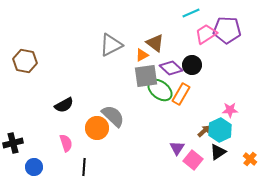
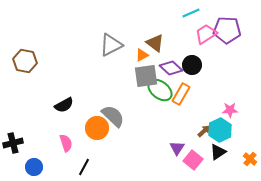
black line: rotated 24 degrees clockwise
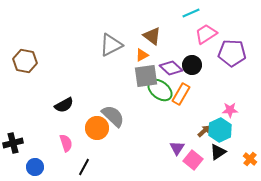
purple pentagon: moved 5 px right, 23 px down
brown triangle: moved 3 px left, 7 px up
blue circle: moved 1 px right
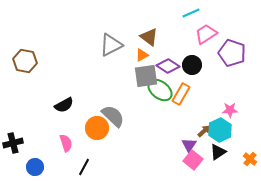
brown triangle: moved 3 px left, 1 px down
purple pentagon: rotated 16 degrees clockwise
purple diamond: moved 3 px left, 2 px up; rotated 10 degrees counterclockwise
purple triangle: moved 12 px right, 3 px up
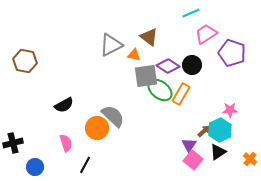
orange triangle: moved 8 px left; rotated 40 degrees clockwise
black line: moved 1 px right, 2 px up
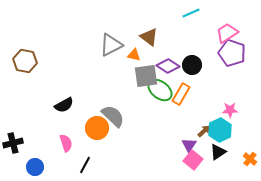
pink trapezoid: moved 21 px right, 1 px up
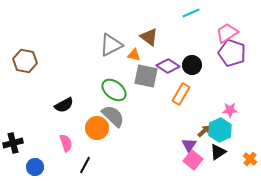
gray square: rotated 20 degrees clockwise
green ellipse: moved 46 px left
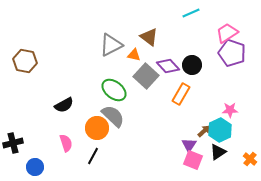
purple diamond: rotated 15 degrees clockwise
gray square: rotated 30 degrees clockwise
pink square: rotated 18 degrees counterclockwise
black line: moved 8 px right, 9 px up
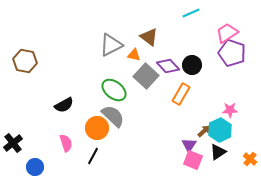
black cross: rotated 24 degrees counterclockwise
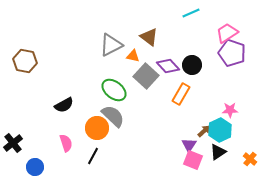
orange triangle: moved 1 px left, 1 px down
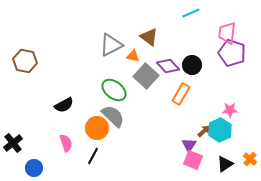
pink trapezoid: rotated 50 degrees counterclockwise
black triangle: moved 7 px right, 12 px down
blue circle: moved 1 px left, 1 px down
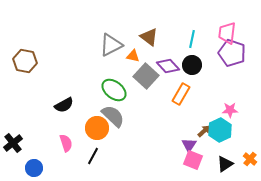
cyan line: moved 1 px right, 26 px down; rotated 54 degrees counterclockwise
